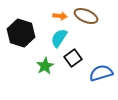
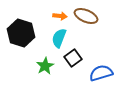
cyan semicircle: rotated 12 degrees counterclockwise
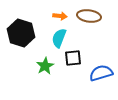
brown ellipse: moved 3 px right; rotated 15 degrees counterclockwise
black square: rotated 30 degrees clockwise
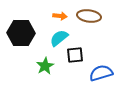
black hexagon: rotated 16 degrees counterclockwise
cyan semicircle: rotated 30 degrees clockwise
black square: moved 2 px right, 3 px up
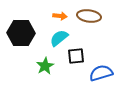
black square: moved 1 px right, 1 px down
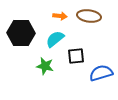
cyan semicircle: moved 4 px left, 1 px down
green star: rotated 30 degrees counterclockwise
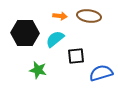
black hexagon: moved 4 px right
green star: moved 7 px left, 4 px down
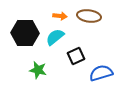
cyan semicircle: moved 2 px up
black square: rotated 18 degrees counterclockwise
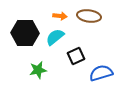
green star: rotated 24 degrees counterclockwise
